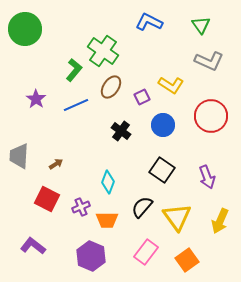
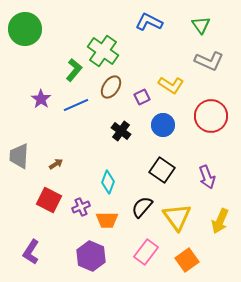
purple star: moved 5 px right
red square: moved 2 px right, 1 px down
purple L-shape: moved 2 px left, 6 px down; rotated 95 degrees counterclockwise
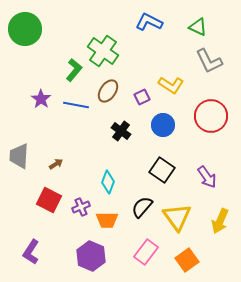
green triangle: moved 3 px left, 2 px down; rotated 30 degrees counterclockwise
gray L-shape: rotated 40 degrees clockwise
brown ellipse: moved 3 px left, 4 px down
blue line: rotated 35 degrees clockwise
purple arrow: rotated 15 degrees counterclockwise
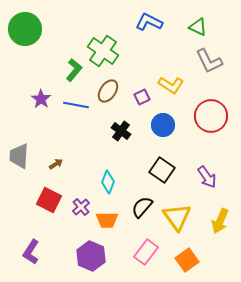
purple cross: rotated 18 degrees counterclockwise
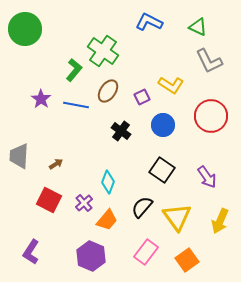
purple cross: moved 3 px right, 4 px up
orange trapezoid: rotated 50 degrees counterclockwise
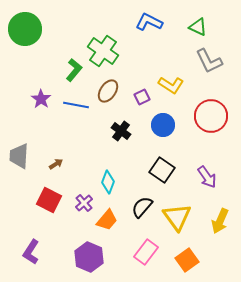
purple hexagon: moved 2 px left, 1 px down
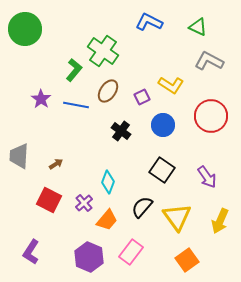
gray L-shape: rotated 144 degrees clockwise
pink rectangle: moved 15 px left
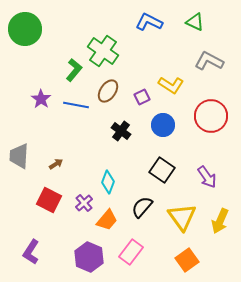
green triangle: moved 3 px left, 5 px up
yellow triangle: moved 5 px right
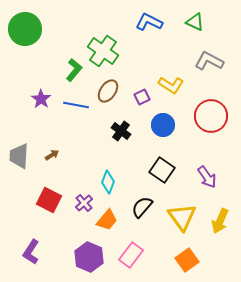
brown arrow: moved 4 px left, 9 px up
pink rectangle: moved 3 px down
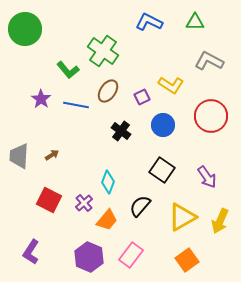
green triangle: rotated 24 degrees counterclockwise
green L-shape: moved 6 px left; rotated 100 degrees clockwise
black semicircle: moved 2 px left, 1 px up
yellow triangle: rotated 36 degrees clockwise
